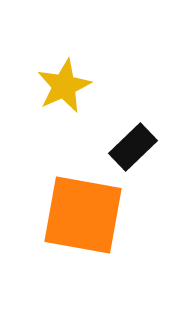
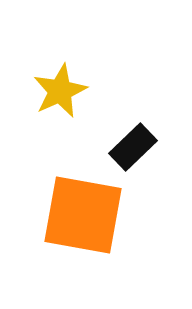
yellow star: moved 4 px left, 5 px down
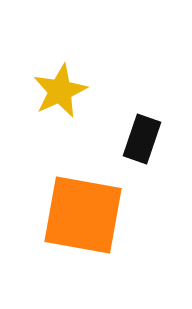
black rectangle: moved 9 px right, 8 px up; rotated 27 degrees counterclockwise
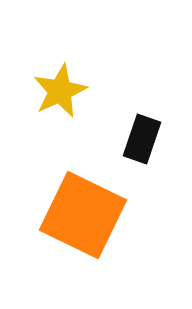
orange square: rotated 16 degrees clockwise
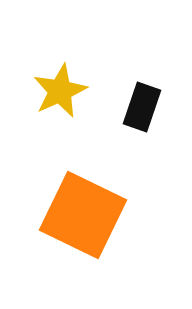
black rectangle: moved 32 px up
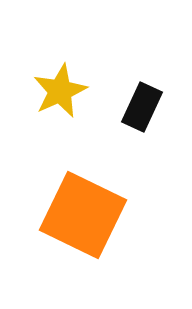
black rectangle: rotated 6 degrees clockwise
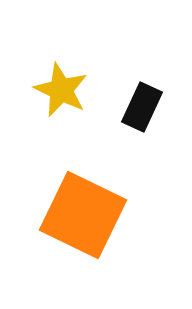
yellow star: moved 1 px right, 1 px up; rotated 22 degrees counterclockwise
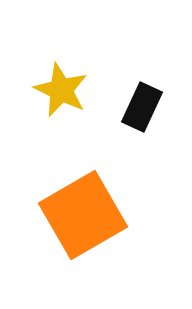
orange square: rotated 34 degrees clockwise
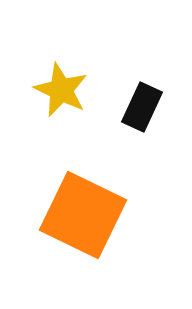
orange square: rotated 34 degrees counterclockwise
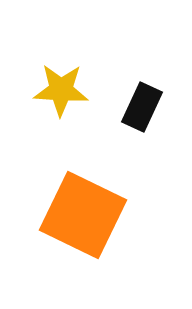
yellow star: rotated 22 degrees counterclockwise
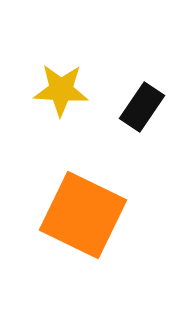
black rectangle: rotated 9 degrees clockwise
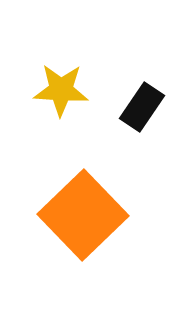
orange square: rotated 20 degrees clockwise
